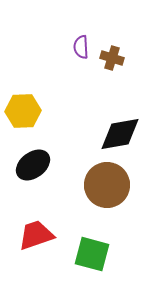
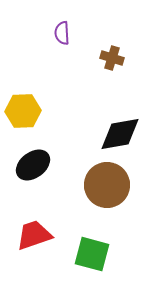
purple semicircle: moved 19 px left, 14 px up
red trapezoid: moved 2 px left
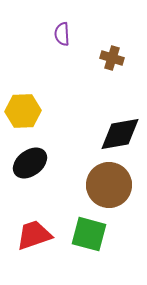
purple semicircle: moved 1 px down
black ellipse: moved 3 px left, 2 px up
brown circle: moved 2 px right
green square: moved 3 px left, 20 px up
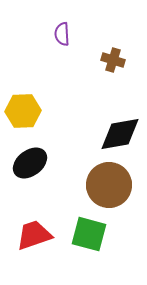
brown cross: moved 1 px right, 2 px down
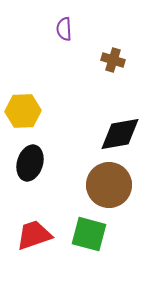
purple semicircle: moved 2 px right, 5 px up
black ellipse: rotated 36 degrees counterclockwise
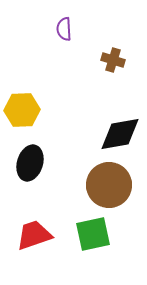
yellow hexagon: moved 1 px left, 1 px up
green square: moved 4 px right; rotated 27 degrees counterclockwise
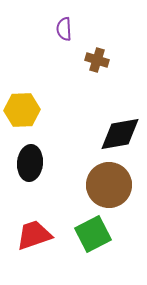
brown cross: moved 16 px left
black ellipse: rotated 12 degrees counterclockwise
green square: rotated 15 degrees counterclockwise
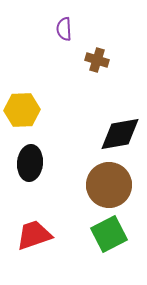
green square: moved 16 px right
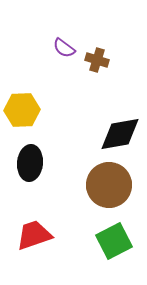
purple semicircle: moved 19 px down; rotated 50 degrees counterclockwise
green square: moved 5 px right, 7 px down
